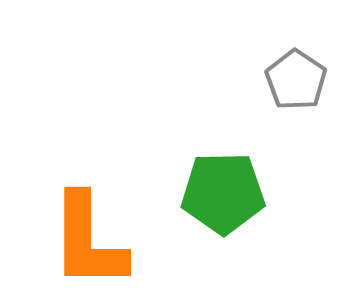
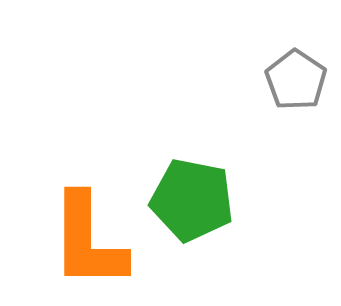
green pentagon: moved 31 px left, 7 px down; rotated 12 degrees clockwise
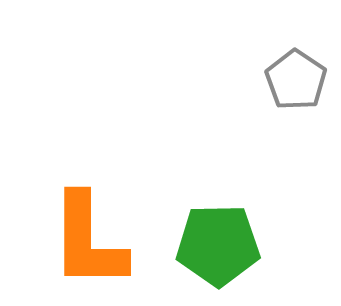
green pentagon: moved 26 px right, 45 px down; rotated 12 degrees counterclockwise
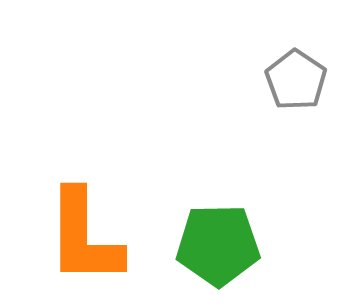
orange L-shape: moved 4 px left, 4 px up
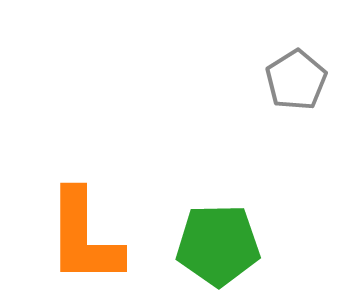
gray pentagon: rotated 6 degrees clockwise
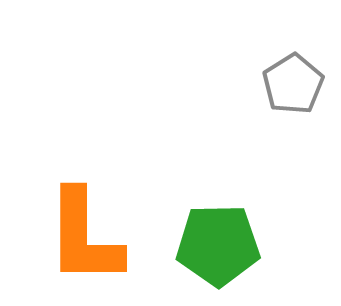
gray pentagon: moved 3 px left, 4 px down
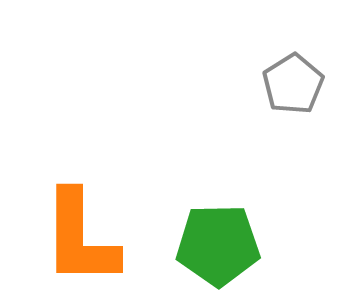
orange L-shape: moved 4 px left, 1 px down
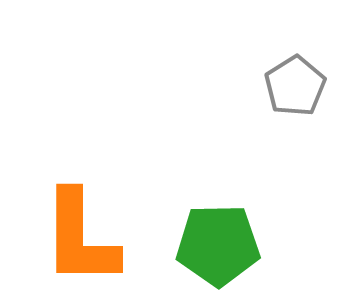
gray pentagon: moved 2 px right, 2 px down
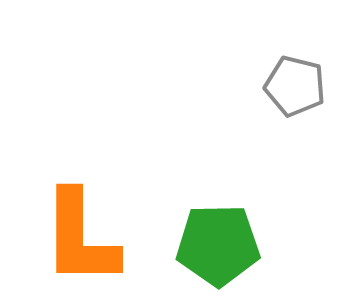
gray pentagon: rotated 26 degrees counterclockwise
